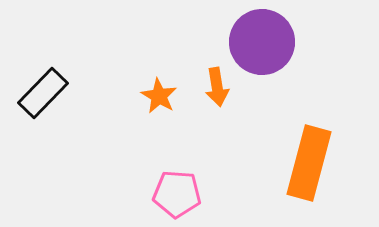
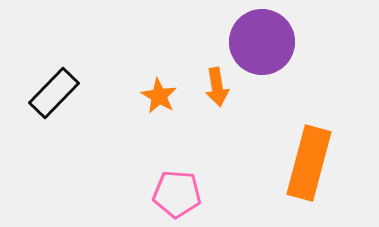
black rectangle: moved 11 px right
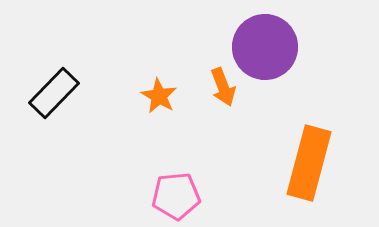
purple circle: moved 3 px right, 5 px down
orange arrow: moved 6 px right; rotated 12 degrees counterclockwise
pink pentagon: moved 1 px left, 2 px down; rotated 9 degrees counterclockwise
